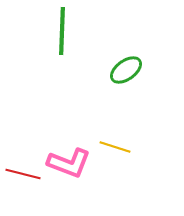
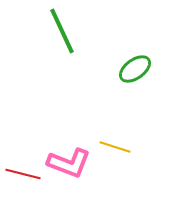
green line: rotated 27 degrees counterclockwise
green ellipse: moved 9 px right, 1 px up
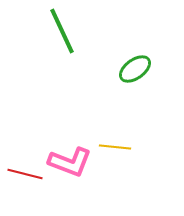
yellow line: rotated 12 degrees counterclockwise
pink L-shape: moved 1 px right, 1 px up
red line: moved 2 px right
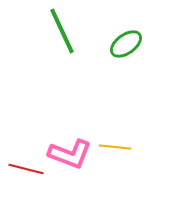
green ellipse: moved 9 px left, 25 px up
pink L-shape: moved 8 px up
red line: moved 1 px right, 5 px up
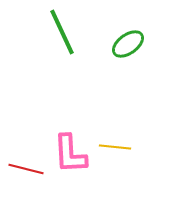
green line: moved 1 px down
green ellipse: moved 2 px right
pink L-shape: rotated 66 degrees clockwise
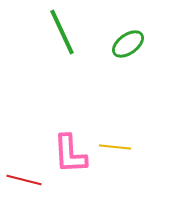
red line: moved 2 px left, 11 px down
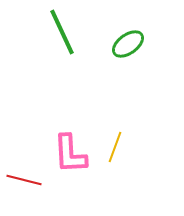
yellow line: rotated 76 degrees counterclockwise
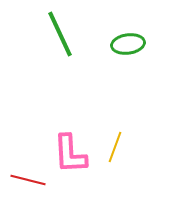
green line: moved 2 px left, 2 px down
green ellipse: rotated 28 degrees clockwise
red line: moved 4 px right
